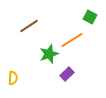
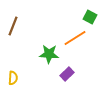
brown line: moved 16 px left; rotated 36 degrees counterclockwise
orange line: moved 3 px right, 2 px up
green star: rotated 24 degrees clockwise
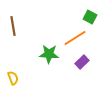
brown line: rotated 30 degrees counterclockwise
purple rectangle: moved 15 px right, 12 px up
yellow semicircle: rotated 24 degrees counterclockwise
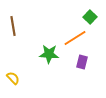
green square: rotated 16 degrees clockwise
purple rectangle: rotated 32 degrees counterclockwise
yellow semicircle: rotated 24 degrees counterclockwise
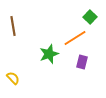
green star: rotated 24 degrees counterclockwise
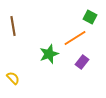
green square: rotated 16 degrees counterclockwise
purple rectangle: rotated 24 degrees clockwise
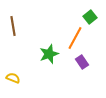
green square: rotated 24 degrees clockwise
orange line: rotated 30 degrees counterclockwise
purple rectangle: rotated 72 degrees counterclockwise
yellow semicircle: rotated 24 degrees counterclockwise
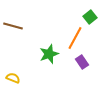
brown line: rotated 66 degrees counterclockwise
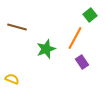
green square: moved 2 px up
brown line: moved 4 px right, 1 px down
green star: moved 3 px left, 5 px up
yellow semicircle: moved 1 px left, 1 px down
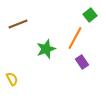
brown line: moved 1 px right, 3 px up; rotated 36 degrees counterclockwise
yellow semicircle: rotated 40 degrees clockwise
